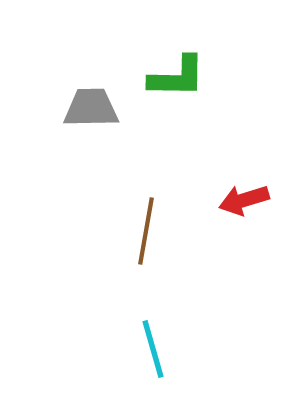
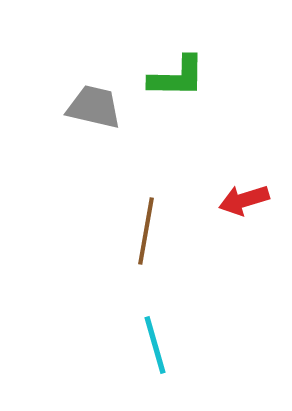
gray trapezoid: moved 3 px right, 1 px up; rotated 14 degrees clockwise
cyan line: moved 2 px right, 4 px up
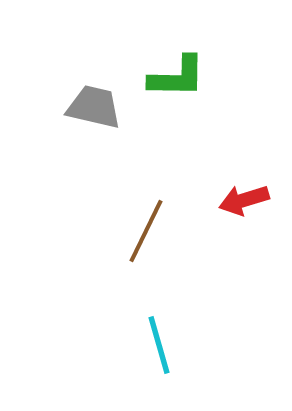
brown line: rotated 16 degrees clockwise
cyan line: moved 4 px right
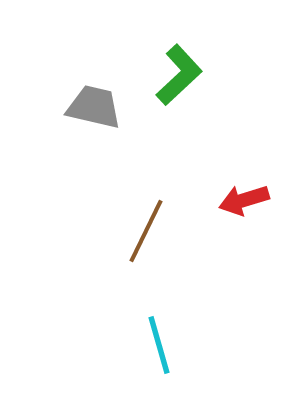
green L-shape: moved 2 px right, 2 px up; rotated 44 degrees counterclockwise
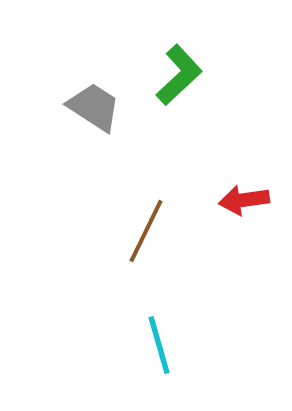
gray trapezoid: rotated 20 degrees clockwise
red arrow: rotated 9 degrees clockwise
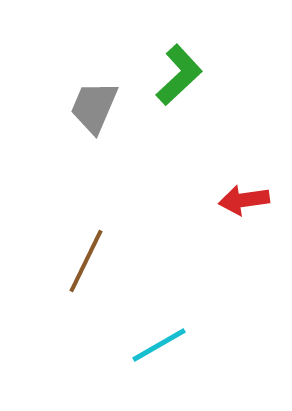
gray trapezoid: rotated 100 degrees counterclockwise
brown line: moved 60 px left, 30 px down
cyan line: rotated 76 degrees clockwise
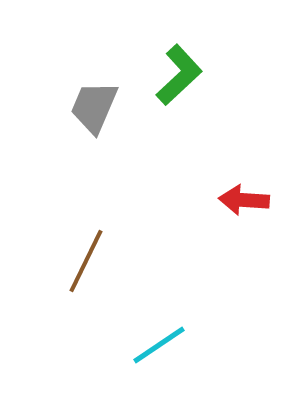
red arrow: rotated 12 degrees clockwise
cyan line: rotated 4 degrees counterclockwise
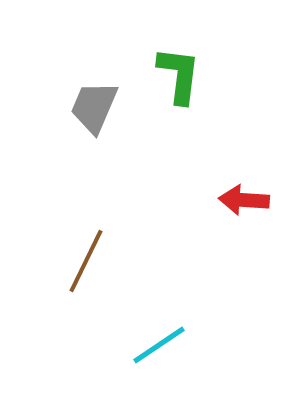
green L-shape: rotated 40 degrees counterclockwise
